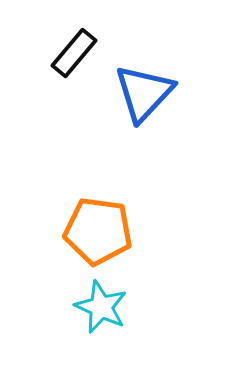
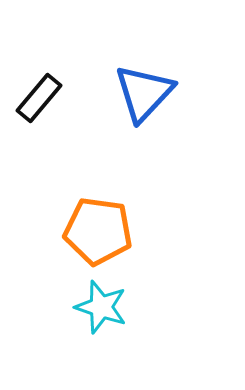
black rectangle: moved 35 px left, 45 px down
cyan star: rotated 6 degrees counterclockwise
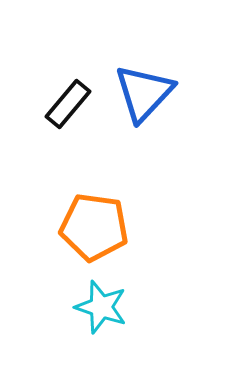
black rectangle: moved 29 px right, 6 px down
orange pentagon: moved 4 px left, 4 px up
